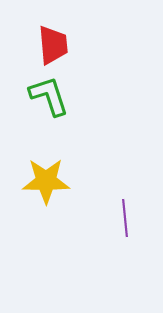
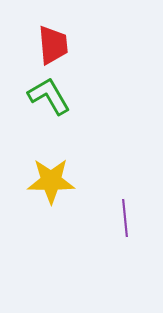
green L-shape: rotated 12 degrees counterclockwise
yellow star: moved 5 px right
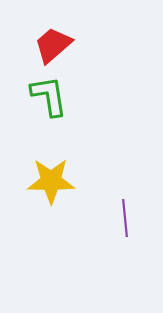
red trapezoid: rotated 126 degrees counterclockwise
green L-shape: rotated 21 degrees clockwise
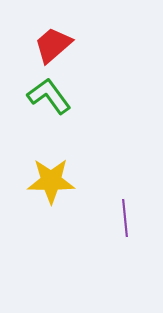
green L-shape: rotated 27 degrees counterclockwise
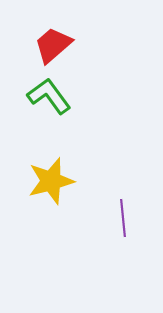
yellow star: rotated 15 degrees counterclockwise
purple line: moved 2 px left
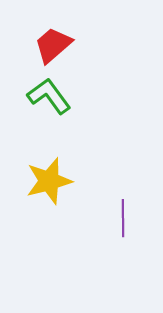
yellow star: moved 2 px left
purple line: rotated 6 degrees clockwise
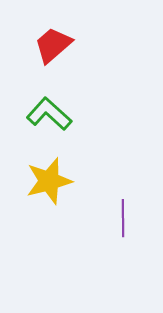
green L-shape: moved 18 px down; rotated 12 degrees counterclockwise
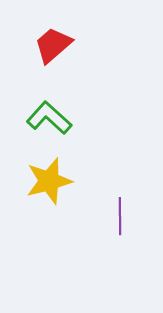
green L-shape: moved 4 px down
purple line: moved 3 px left, 2 px up
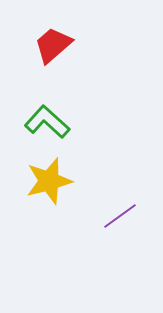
green L-shape: moved 2 px left, 4 px down
purple line: rotated 54 degrees clockwise
